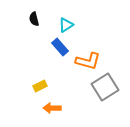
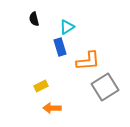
cyan triangle: moved 1 px right, 2 px down
blue rectangle: rotated 24 degrees clockwise
orange L-shape: rotated 20 degrees counterclockwise
yellow rectangle: moved 1 px right
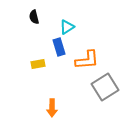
black semicircle: moved 2 px up
blue rectangle: moved 1 px left
orange L-shape: moved 1 px left, 1 px up
yellow rectangle: moved 3 px left, 22 px up; rotated 16 degrees clockwise
orange arrow: rotated 90 degrees counterclockwise
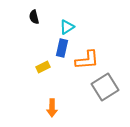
blue rectangle: moved 3 px right, 1 px down; rotated 30 degrees clockwise
yellow rectangle: moved 5 px right, 3 px down; rotated 16 degrees counterclockwise
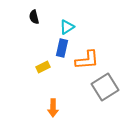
orange arrow: moved 1 px right
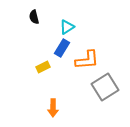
blue rectangle: rotated 18 degrees clockwise
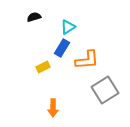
black semicircle: rotated 88 degrees clockwise
cyan triangle: moved 1 px right
gray square: moved 3 px down
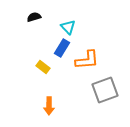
cyan triangle: rotated 42 degrees counterclockwise
yellow rectangle: rotated 64 degrees clockwise
gray square: rotated 12 degrees clockwise
orange arrow: moved 4 px left, 2 px up
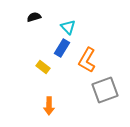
orange L-shape: rotated 125 degrees clockwise
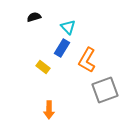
orange arrow: moved 4 px down
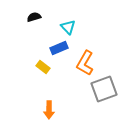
blue rectangle: moved 3 px left; rotated 36 degrees clockwise
orange L-shape: moved 2 px left, 3 px down
gray square: moved 1 px left, 1 px up
